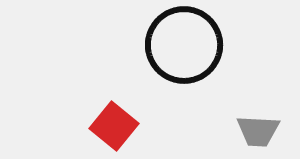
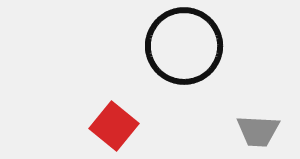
black circle: moved 1 px down
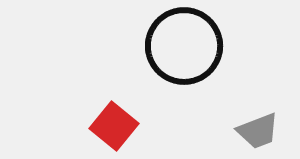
gray trapezoid: rotated 24 degrees counterclockwise
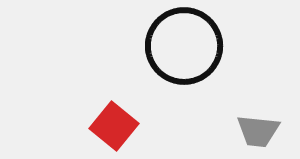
gray trapezoid: rotated 27 degrees clockwise
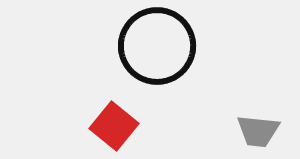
black circle: moved 27 px left
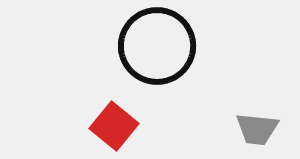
gray trapezoid: moved 1 px left, 2 px up
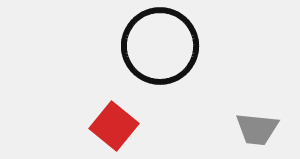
black circle: moved 3 px right
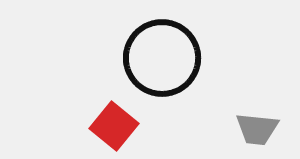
black circle: moved 2 px right, 12 px down
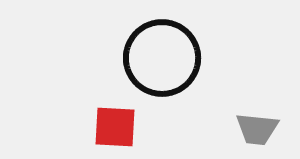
red square: moved 1 px right, 1 px down; rotated 36 degrees counterclockwise
